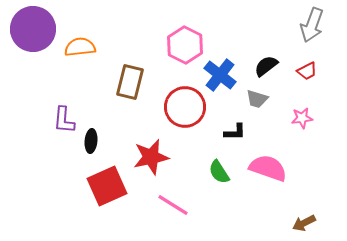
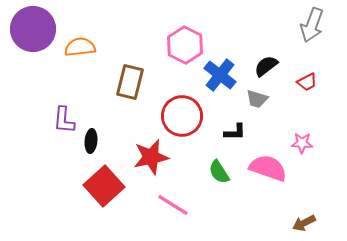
red trapezoid: moved 11 px down
red circle: moved 3 px left, 9 px down
pink star: moved 25 px down; rotated 10 degrees clockwise
red square: moved 3 px left; rotated 18 degrees counterclockwise
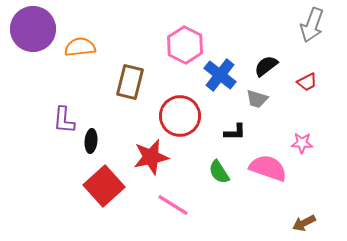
red circle: moved 2 px left
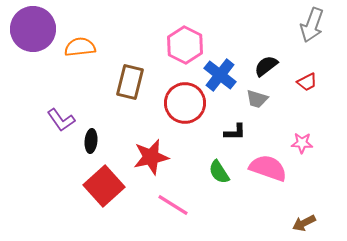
red circle: moved 5 px right, 13 px up
purple L-shape: moved 3 px left; rotated 40 degrees counterclockwise
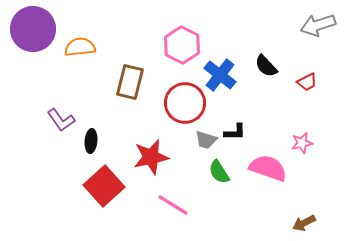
gray arrow: moved 6 px right; rotated 52 degrees clockwise
pink hexagon: moved 3 px left
black semicircle: rotated 95 degrees counterclockwise
gray trapezoid: moved 51 px left, 41 px down
pink star: rotated 15 degrees counterclockwise
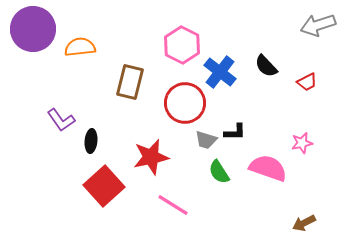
blue cross: moved 3 px up
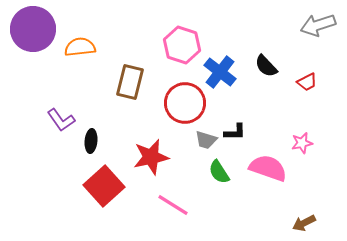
pink hexagon: rotated 9 degrees counterclockwise
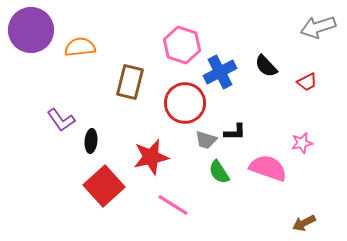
gray arrow: moved 2 px down
purple circle: moved 2 px left, 1 px down
blue cross: rotated 24 degrees clockwise
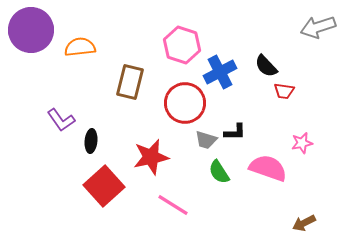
red trapezoid: moved 23 px left, 9 px down; rotated 35 degrees clockwise
